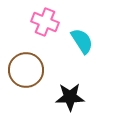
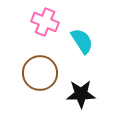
brown circle: moved 14 px right, 3 px down
black star: moved 11 px right, 3 px up
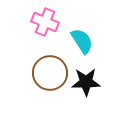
brown circle: moved 10 px right
black star: moved 5 px right, 12 px up
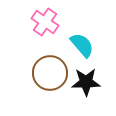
pink cross: rotated 12 degrees clockwise
cyan semicircle: moved 4 px down; rotated 8 degrees counterclockwise
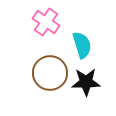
pink cross: moved 1 px right
cyan semicircle: rotated 24 degrees clockwise
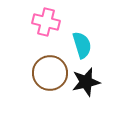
pink cross: rotated 20 degrees counterclockwise
black star: rotated 12 degrees counterclockwise
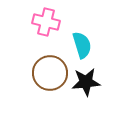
black star: rotated 8 degrees clockwise
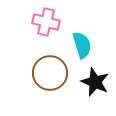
black star: moved 9 px right; rotated 28 degrees clockwise
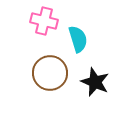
pink cross: moved 2 px left, 1 px up
cyan semicircle: moved 4 px left, 6 px up
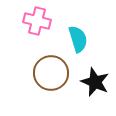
pink cross: moved 7 px left
brown circle: moved 1 px right
